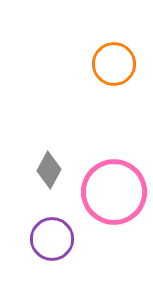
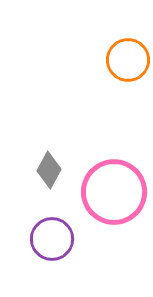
orange circle: moved 14 px right, 4 px up
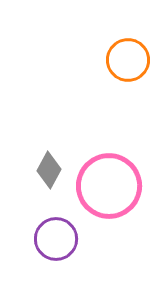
pink circle: moved 5 px left, 6 px up
purple circle: moved 4 px right
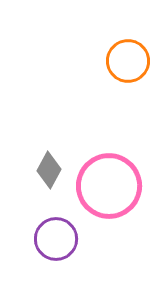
orange circle: moved 1 px down
